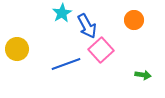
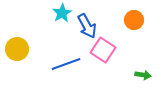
pink square: moved 2 px right; rotated 15 degrees counterclockwise
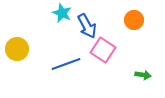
cyan star: rotated 18 degrees counterclockwise
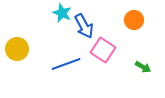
blue arrow: moved 3 px left
green arrow: moved 8 px up; rotated 21 degrees clockwise
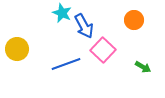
pink square: rotated 10 degrees clockwise
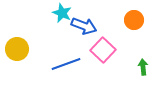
blue arrow: rotated 40 degrees counterclockwise
green arrow: rotated 126 degrees counterclockwise
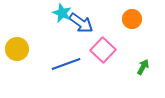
orange circle: moved 2 px left, 1 px up
blue arrow: moved 3 px left, 3 px up; rotated 15 degrees clockwise
green arrow: rotated 35 degrees clockwise
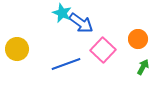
orange circle: moved 6 px right, 20 px down
